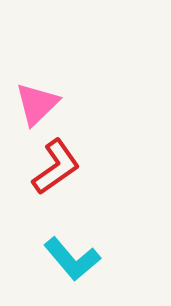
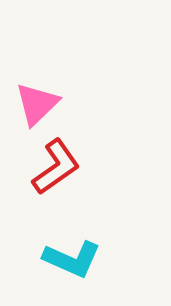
cyan L-shape: rotated 26 degrees counterclockwise
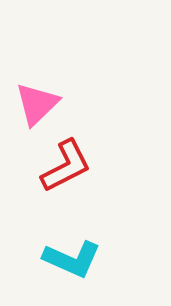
red L-shape: moved 10 px right, 1 px up; rotated 8 degrees clockwise
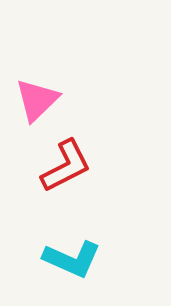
pink triangle: moved 4 px up
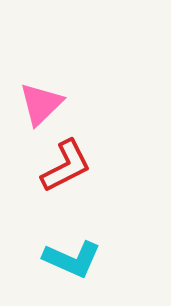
pink triangle: moved 4 px right, 4 px down
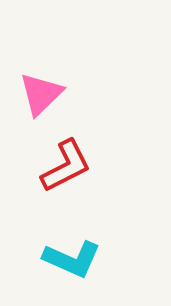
pink triangle: moved 10 px up
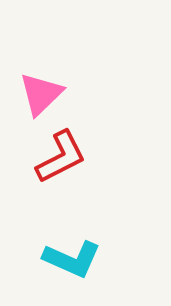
red L-shape: moved 5 px left, 9 px up
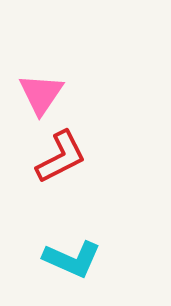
pink triangle: rotated 12 degrees counterclockwise
